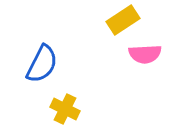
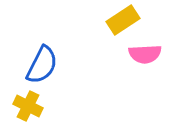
blue semicircle: moved 1 px down
yellow cross: moved 37 px left, 3 px up
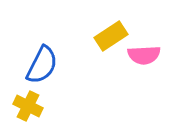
yellow rectangle: moved 12 px left, 16 px down
pink semicircle: moved 1 px left, 1 px down
